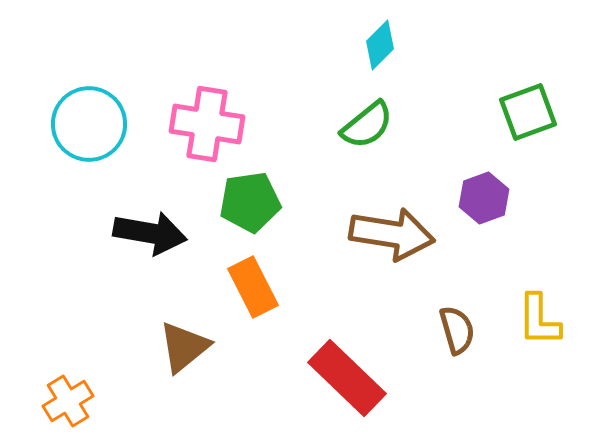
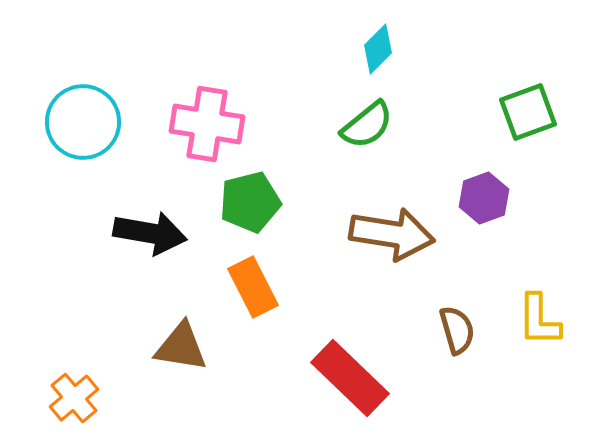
cyan diamond: moved 2 px left, 4 px down
cyan circle: moved 6 px left, 2 px up
green pentagon: rotated 6 degrees counterclockwise
brown triangle: moved 3 px left; rotated 48 degrees clockwise
red rectangle: moved 3 px right
orange cross: moved 6 px right, 3 px up; rotated 9 degrees counterclockwise
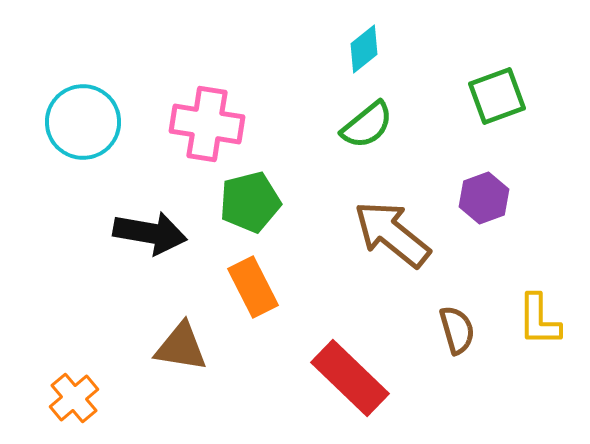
cyan diamond: moved 14 px left; rotated 6 degrees clockwise
green square: moved 31 px left, 16 px up
brown arrow: rotated 150 degrees counterclockwise
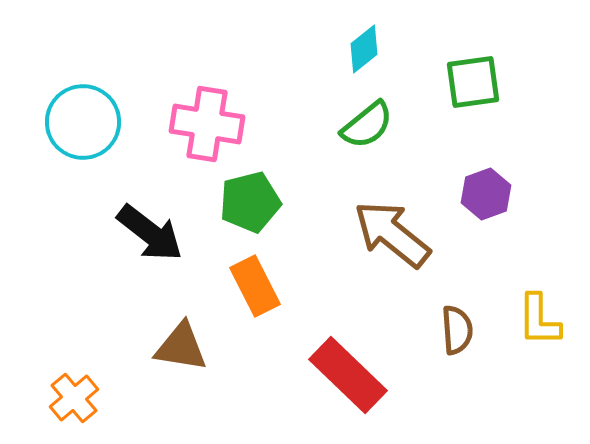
green square: moved 24 px left, 14 px up; rotated 12 degrees clockwise
purple hexagon: moved 2 px right, 4 px up
black arrow: rotated 28 degrees clockwise
orange rectangle: moved 2 px right, 1 px up
brown semicircle: rotated 12 degrees clockwise
red rectangle: moved 2 px left, 3 px up
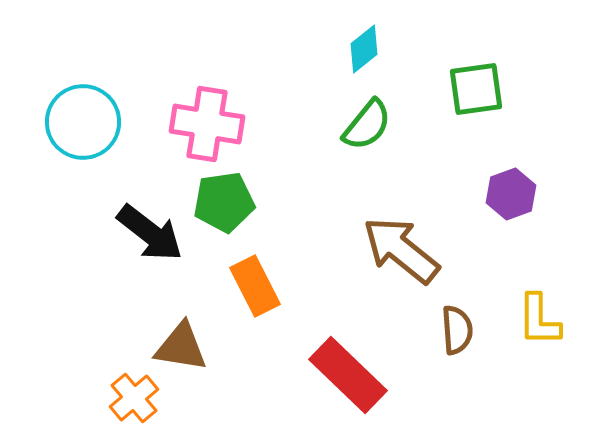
green square: moved 3 px right, 7 px down
green semicircle: rotated 12 degrees counterclockwise
purple hexagon: moved 25 px right
green pentagon: moved 26 px left; rotated 6 degrees clockwise
brown arrow: moved 9 px right, 16 px down
orange cross: moved 60 px right
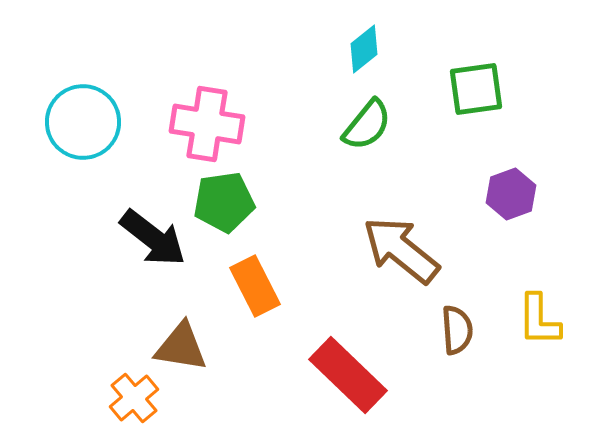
black arrow: moved 3 px right, 5 px down
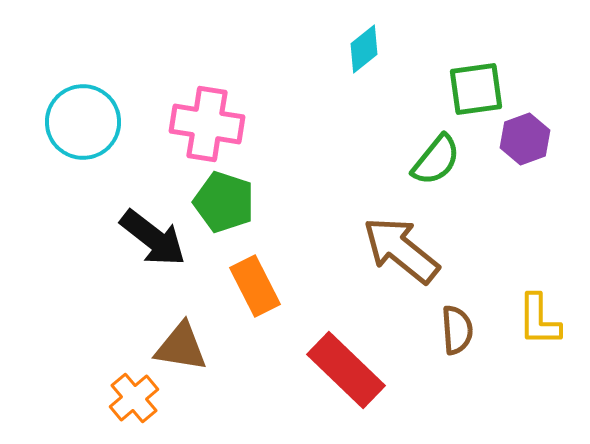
green semicircle: moved 69 px right, 35 px down
purple hexagon: moved 14 px right, 55 px up
green pentagon: rotated 26 degrees clockwise
red rectangle: moved 2 px left, 5 px up
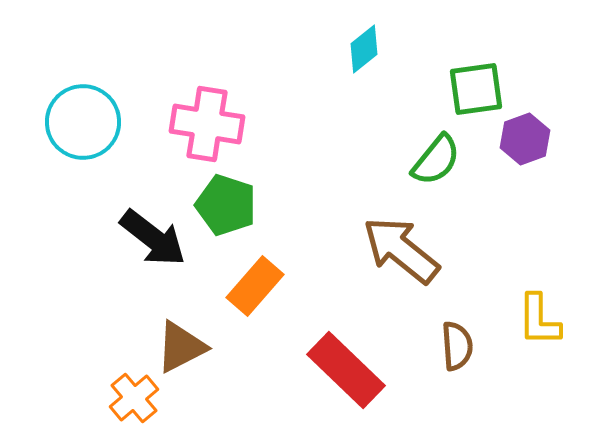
green pentagon: moved 2 px right, 3 px down
orange rectangle: rotated 68 degrees clockwise
brown semicircle: moved 16 px down
brown triangle: rotated 36 degrees counterclockwise
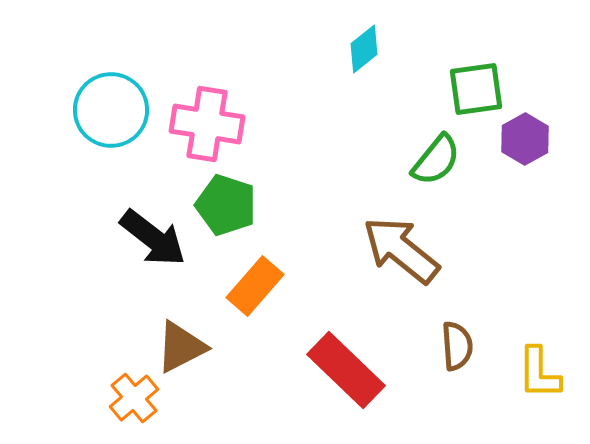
cyan circle: moved 28 px right, 12 px up
purple hexagon: rotated 9 degrees counterclockwise
yellow L-shape: moved 53 px down
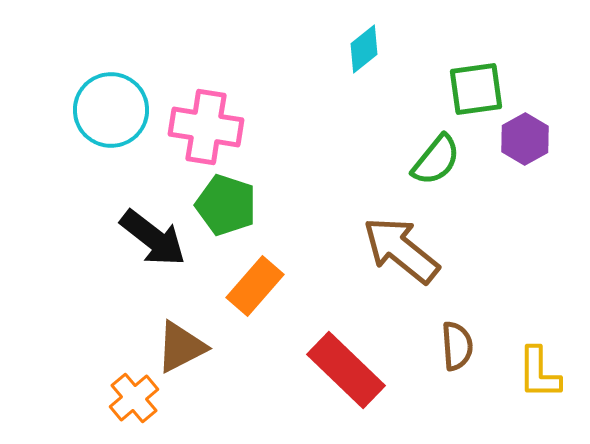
pink cross: moved 1 px left, 3 px down
